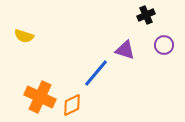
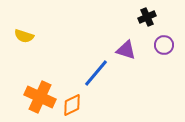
black cross: moved 1 px right, 2 px down
purple triangle: moved 1 px right
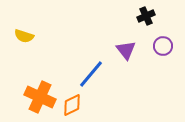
black cross: moved 1 px left, 1 px up
purple circle: moved 1 px left, 1 px down
purple triangle: rotated 35 degrees clockwise
blue line: moved 5 px left, 1 px down
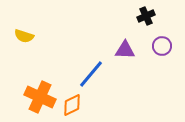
purple circle: moved 1 px left
purple triangle: moved 1 px left; rotated 50 degrees counterclockwise
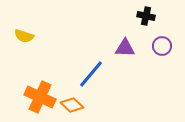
black cross: rotated 36 degrees clockwise
purple triangle: moved 2 px up
orange diamond: rotated 70 degrees clockwise
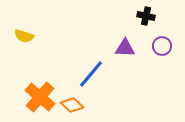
orange cross: rotated 16 degrees clockwise
